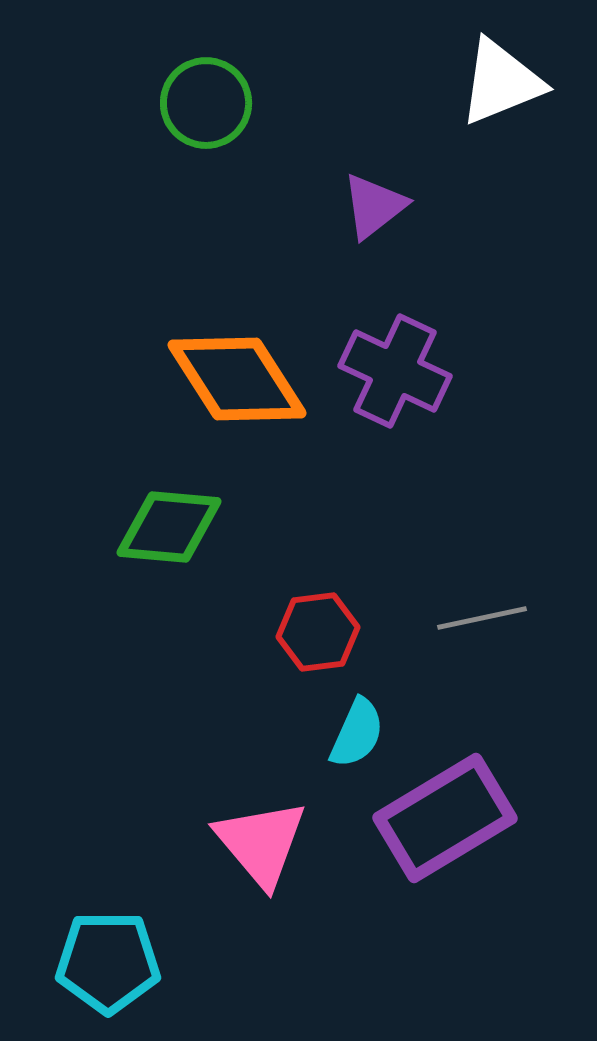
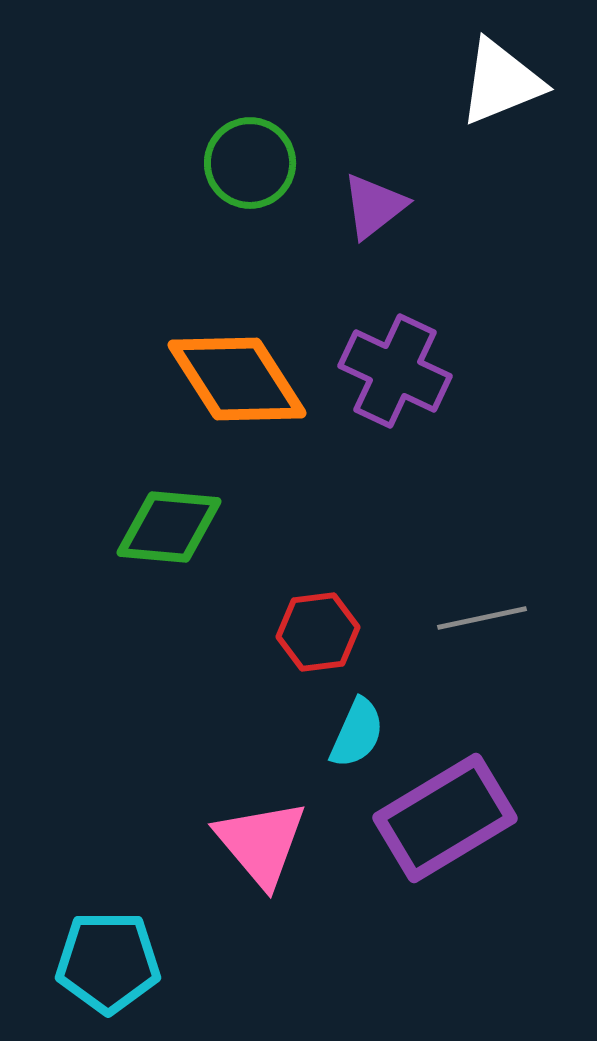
green circle: moved 44 px right, 60 px down
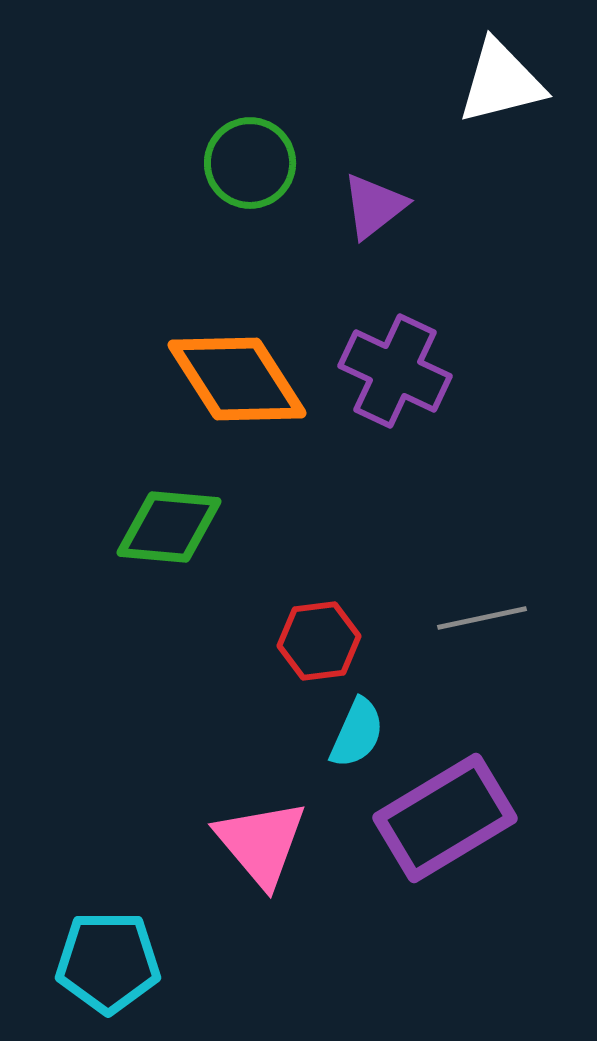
white triangle: rotated 8 degrees clockwise
red hexagon: moved 1 px right, 9 px down
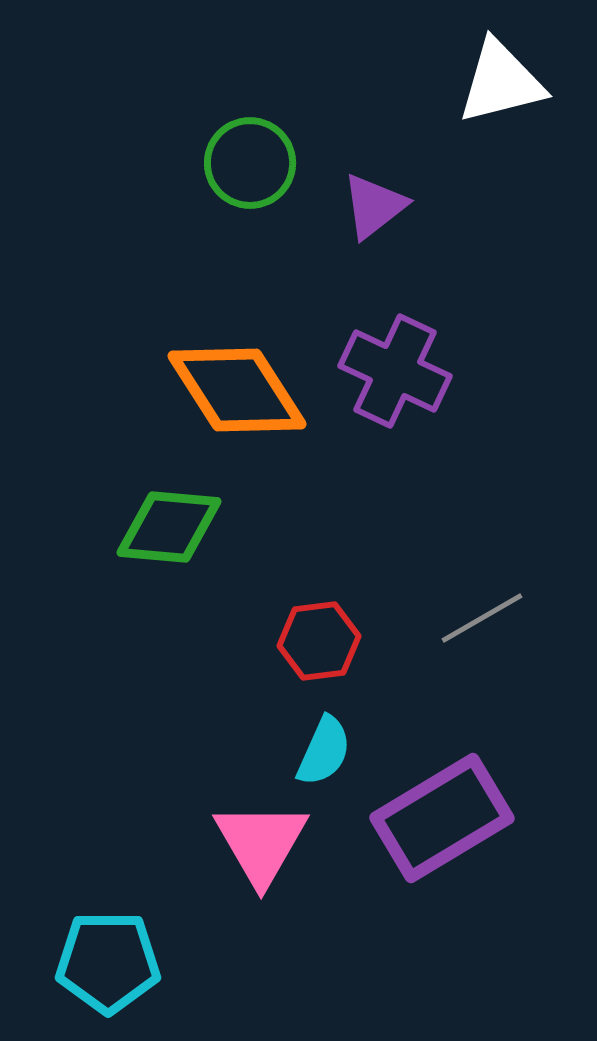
orange diamond: moved 11 px down
gray line: rotated 18 degrees counterclockwise
cyan semicircle: moved 33 px left, 18 px down
purple rectangle: moved 3 px left
pink triangle: rotated 10 degrees clockwise
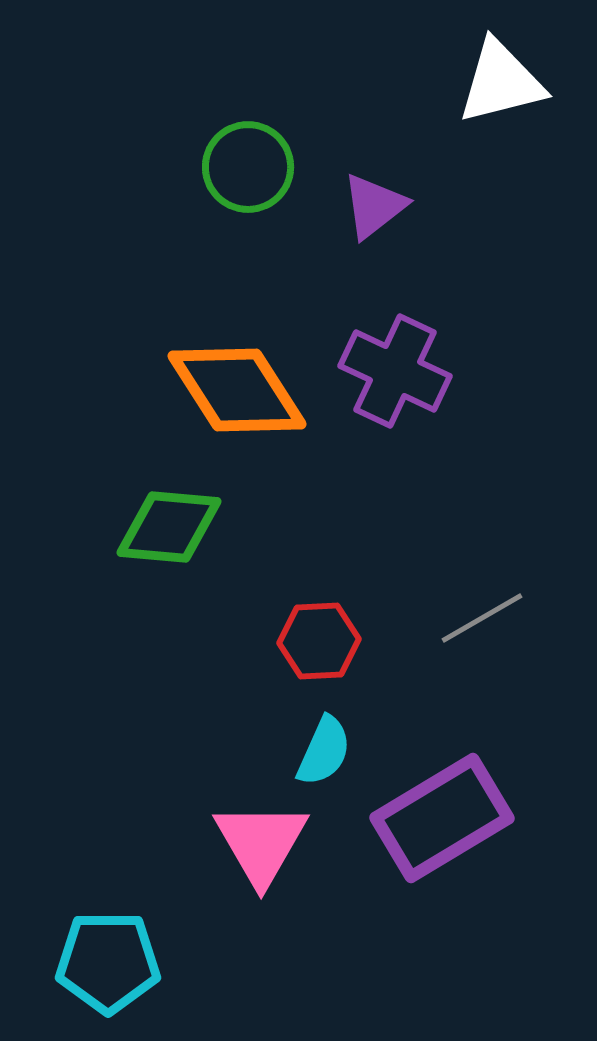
green circle: moved 2 px left, 4 px down
red hexagon: rotated 4 degrees clockwise
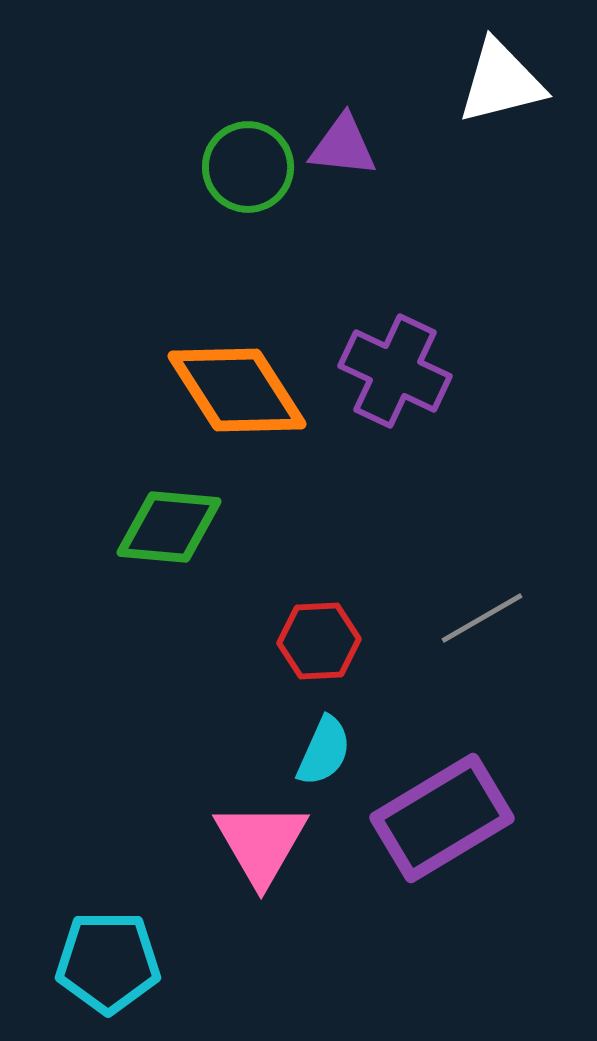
purple triangle: moved 31 px left, 60 px up; rotated 44 degrees clockwise
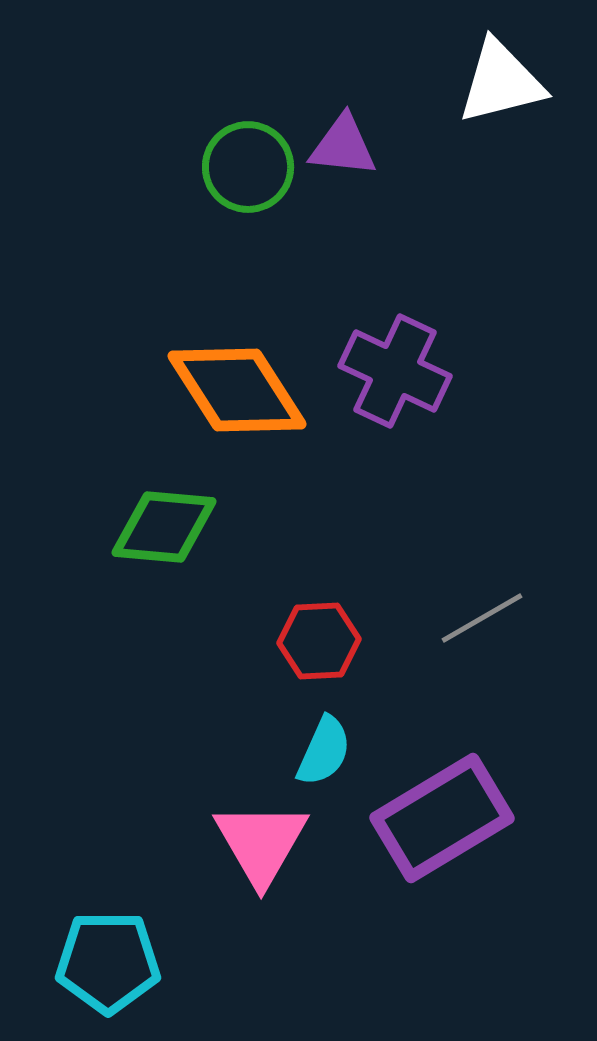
green diamond: moved 5 px left
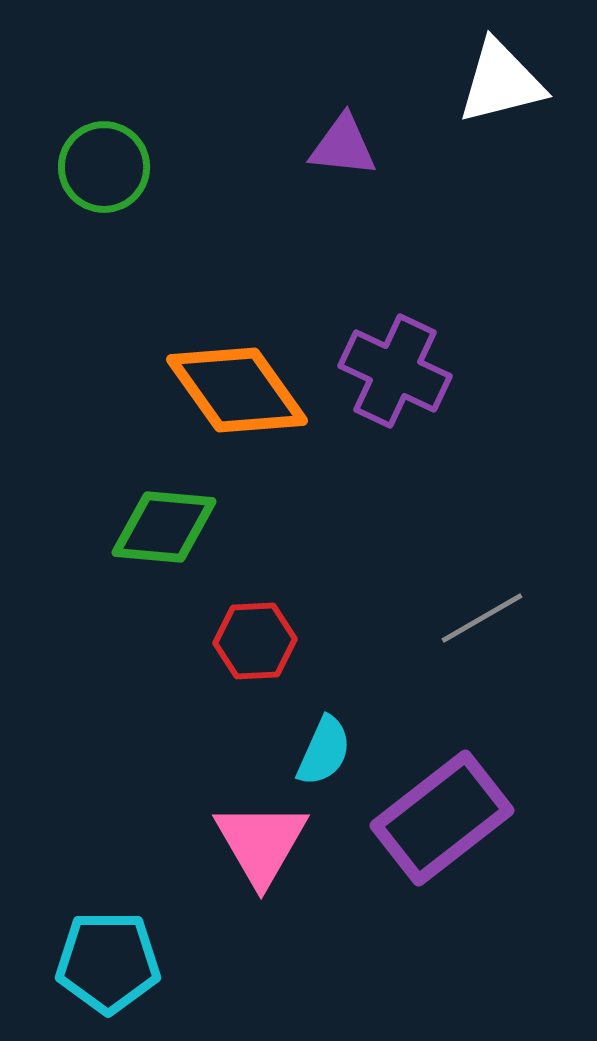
green circle: moved 144 px left
orange diamond: rotated 3 degrees counterclockwise
red hexagon: moved 64 px left
purple rectangle: rotated 7 degrees counterclockwise
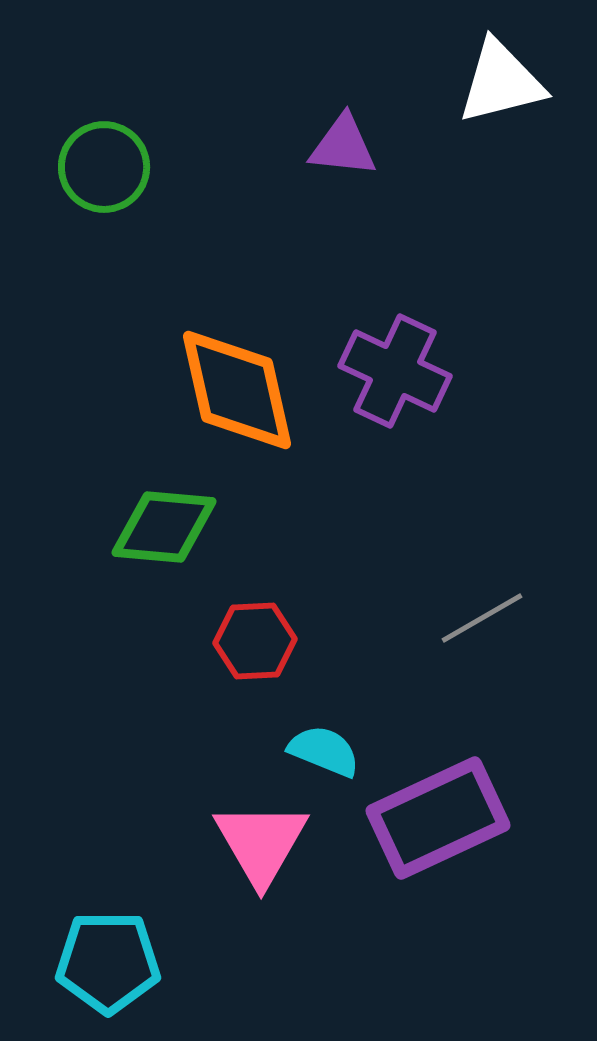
orange diamond: rotated 23 degrees clockwise
cyan semicircle: rotated 92 degrees counterclockwise
purple rectangle: moved 4 px left; rotated 13 degrees clockwise
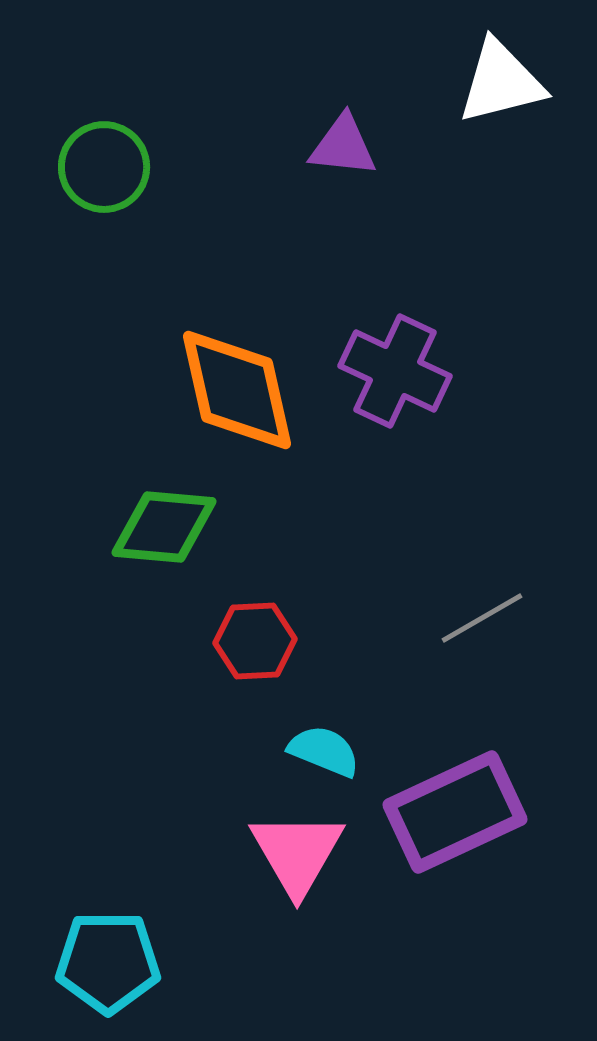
purple rectangle: moved 17 px right, 6 px up
pink triangle: moved 36 px right, 10 px down
